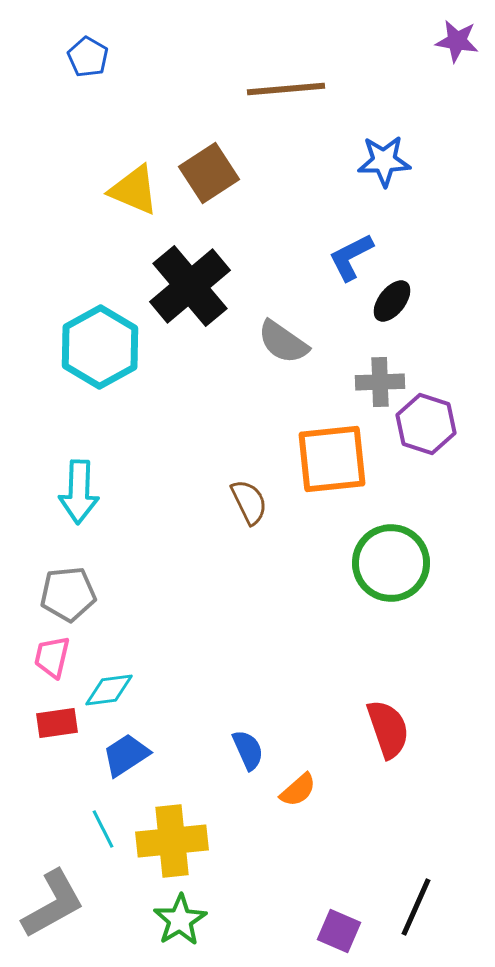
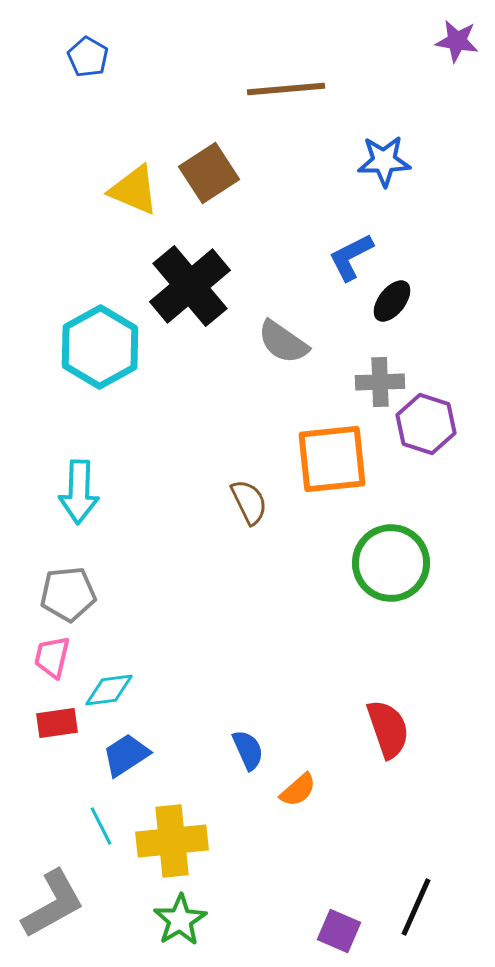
cyan line: moved 2 px left, 3 px up
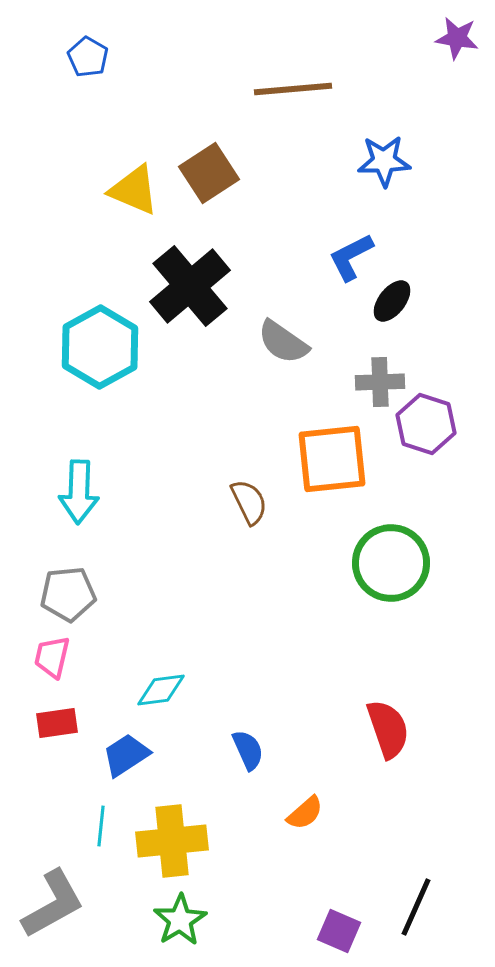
purple star: moved 3 px up
brown line: moved 7 px right
cyan diamond: moved 52 px right
orange semicircle: moved 7 px right, 23 px down
cyan line: rotated 33 degrees clockwise
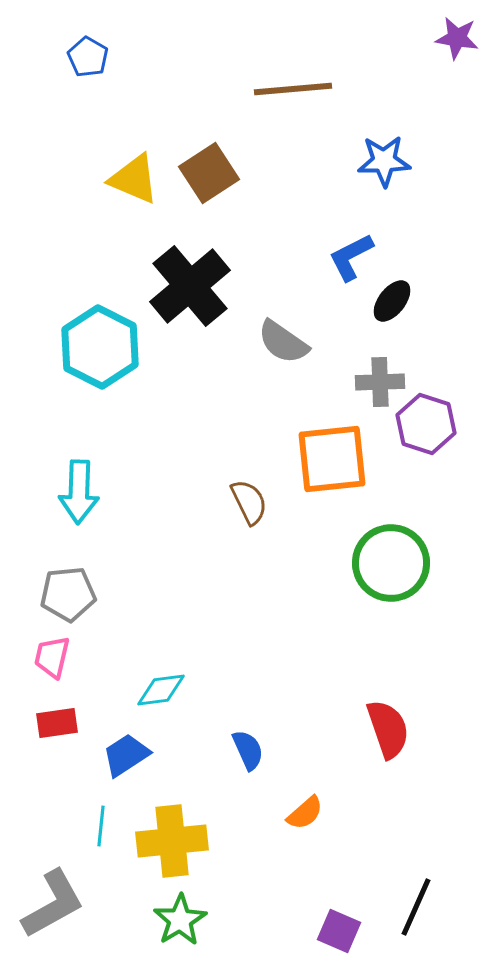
yellow triangle: moved 11 px up
cyan hexagon: rotated 4 degrees counterclockwise
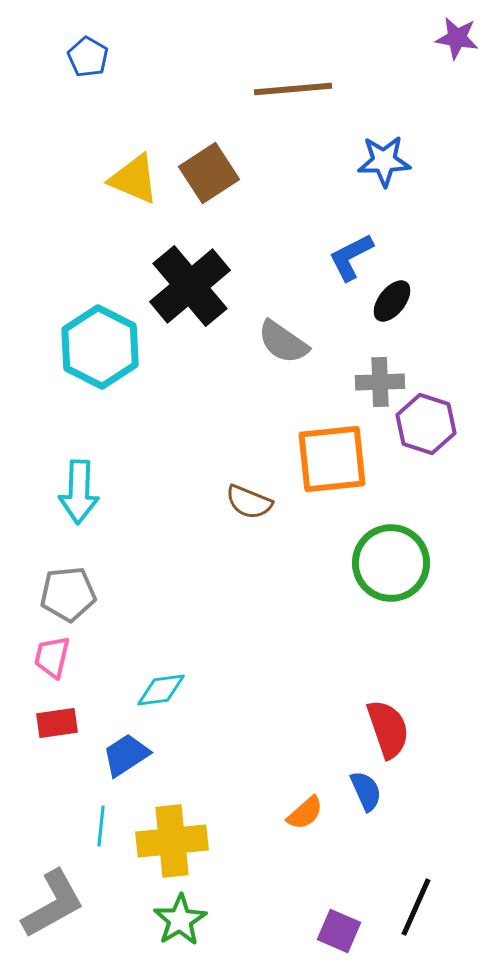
brown semicircle: rotated 138 degrees clockwise
blue semicircle: moved 118 px right, 41 px down
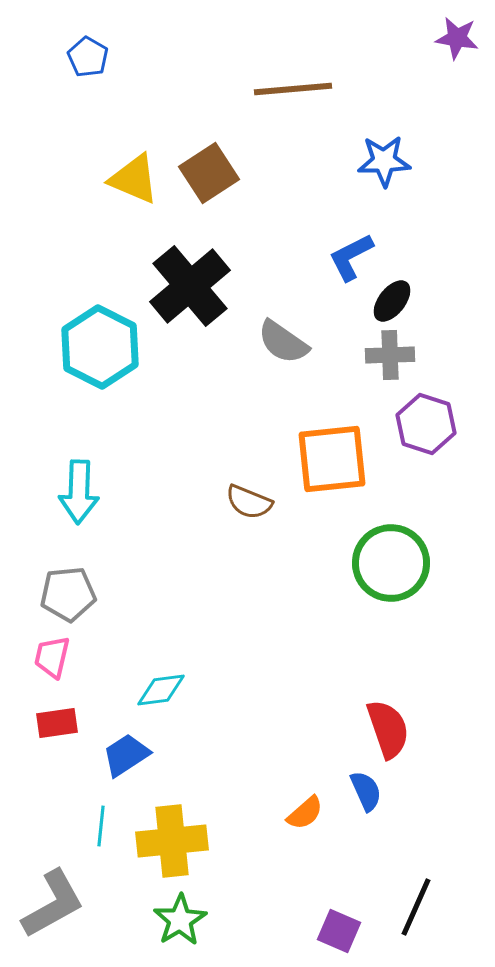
gray cross: moved 10 px right, 27 px up
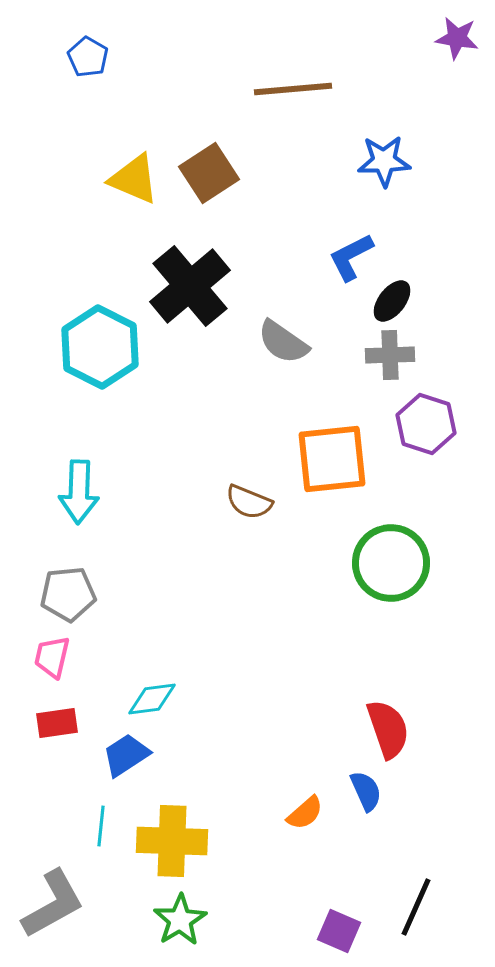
cyan diamond: moved 9 px left, 9 px down
yellow cross: rotated 8 degrees clockwise
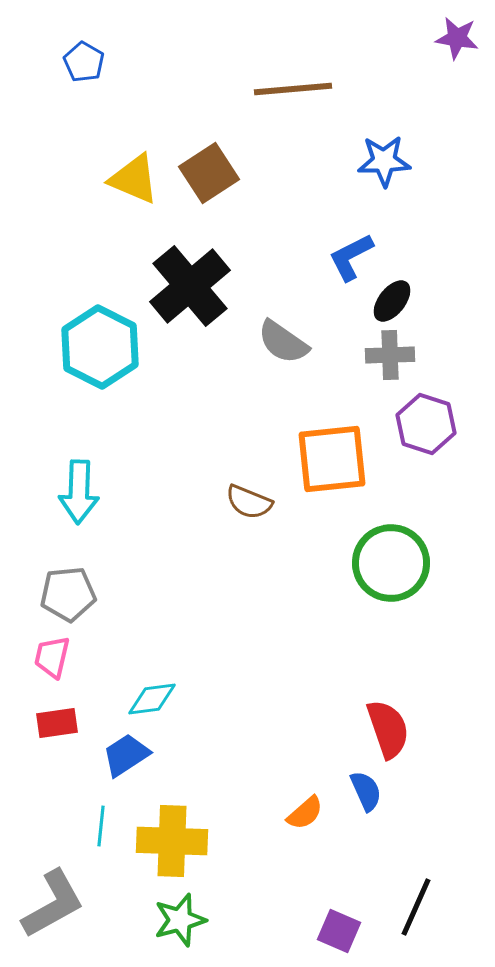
blue pentagon: moved 4 px left, 5 px down
green star: rotated 16 degrees clockwise
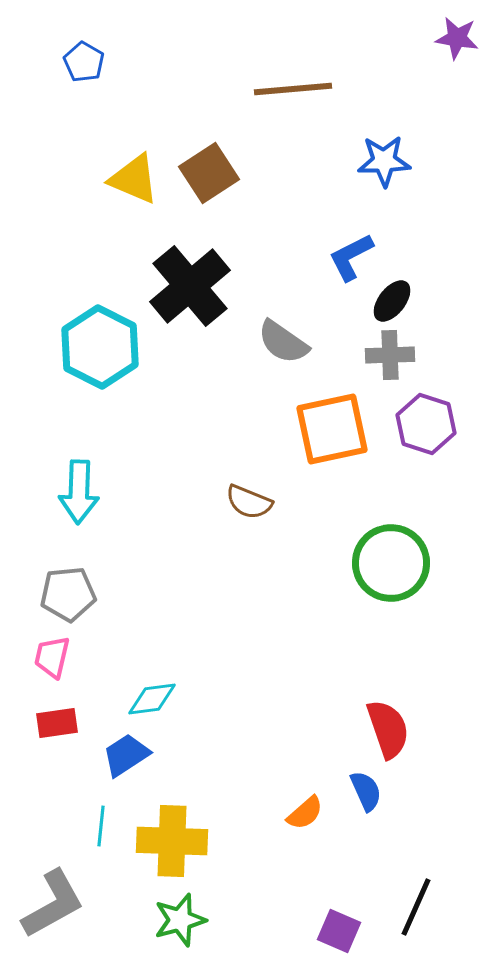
orange square: moved 30 px up; rotated 6 degrees counterclockwise
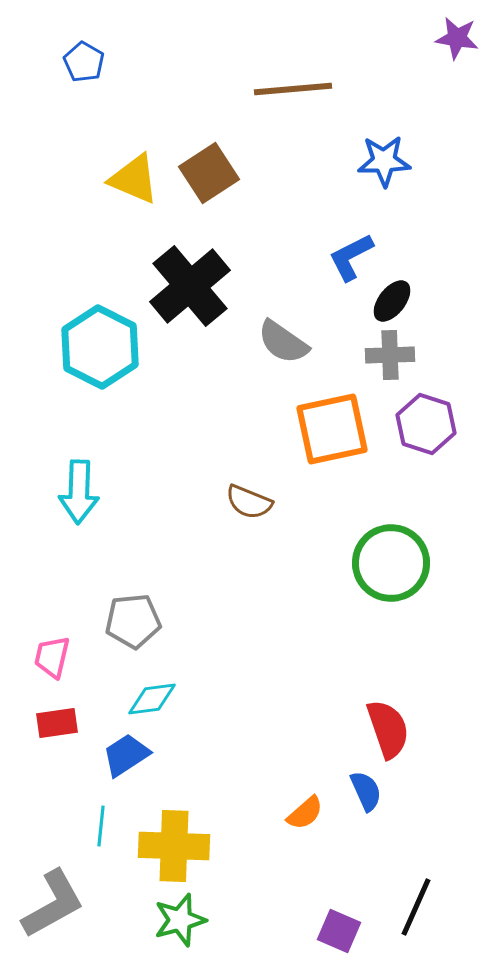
gray pentagon: moved 65 px right, 27 px down
yellow cross: moved 2 px right, 5 px down
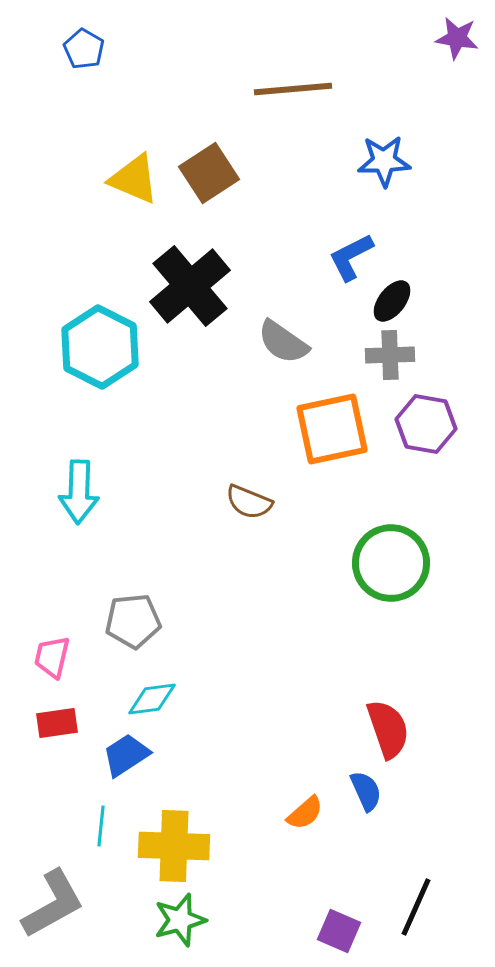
blue pentagon: moved 13 px up
purple hexagon: rotated 8 degrees counterclockwise
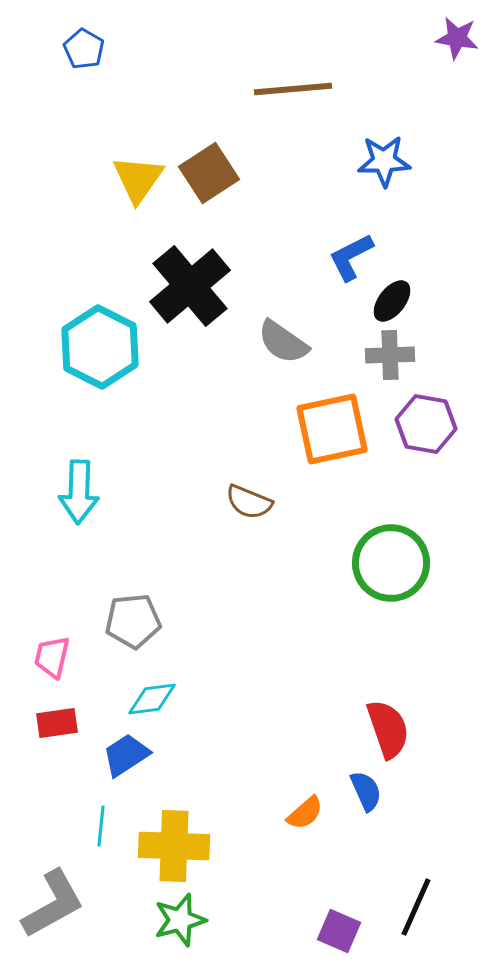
yellow triangle: moved 4 px right; rotated 42 degrees clockwise
